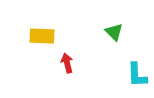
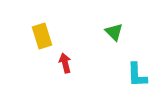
yellow rectangle: rotated 70 degrees clockwise
red arrow: moved 2 px left
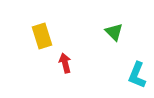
cyan L-shape: rotated 24 degrees clockwise
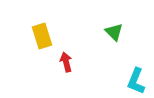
red arrow: moved 1 px right, 1 px up
cyan L-shape: moved 1 px left, 6 px down
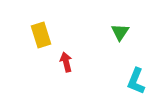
green triangle: moved 6 px right; rotated 18 degrees clockwise
yellow rectangle: moved 1 px left, 1 px up
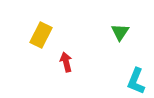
yellow rectangle: rotated 45 degrees clockwise
